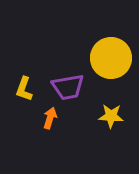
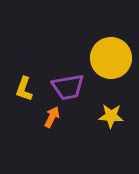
orange arrow: moved 2 px right, 1 px up; rotated 10 degrees clockwise
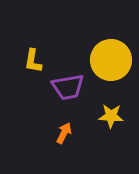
yellow circle: moved 2 px down
yellow L-shape: moved 9 px right, 28 px up; rotated 10 degrees counterclockwise
orange arrow: moved 12 px right, 16 px down
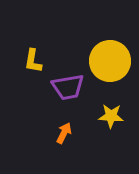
yellow circle: moved 1 px left, 1 px down
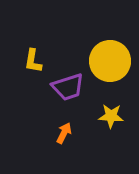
purple trapezoid: rotated 8 degrees counterclockwise
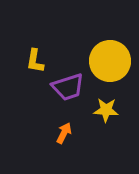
yellow L-shape: moved 2 px right
yellow star: moved 5 px left, 6 px up
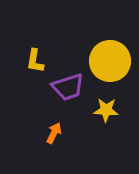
orange arrow: moved 10 px left
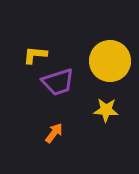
yellow L-shape: moved 6 px up; rotated 85 degrees clockwise
purple trapezoid: moved 10 px left, 5 px up
orange arrow: rotated 10 degrees clockwise
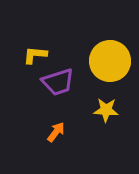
orange arrow: moved 2 px right, 1 px up
